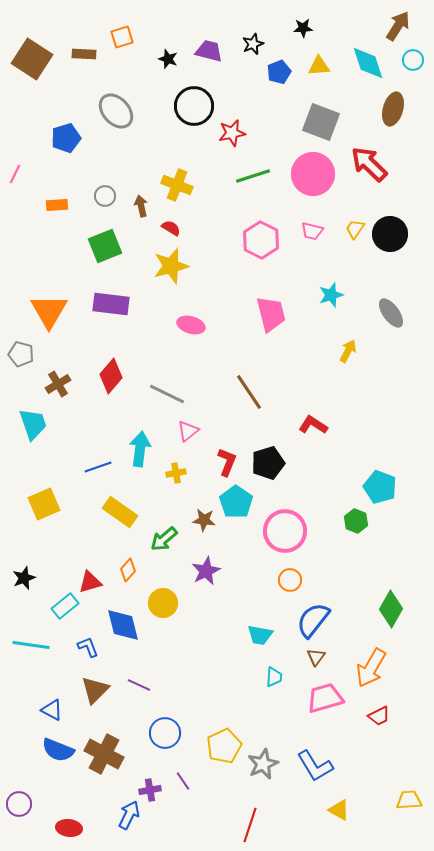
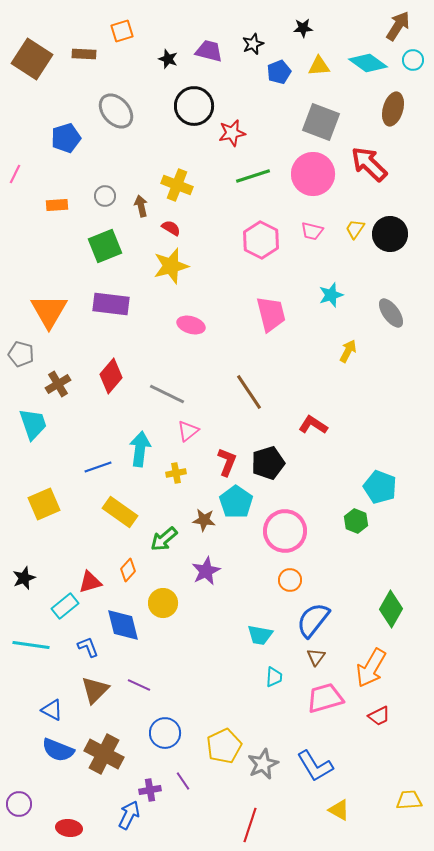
orange square at (122, 37): moved 6 px up
cyan diamond at (368, 63): rotated 36 degrees counterclockwise
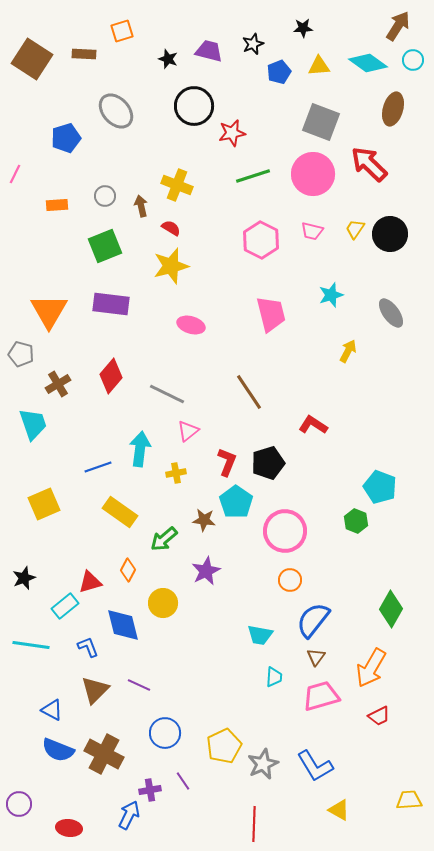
orange diamond at (128, 570): rotated 15 degrees counterclockwise
pink trapezoid at (325, 698): moved 4 px left, 2 px up
red line at (250, 825): moved 4 px right, 1 px up; rotated 16 degrees counterclockwise
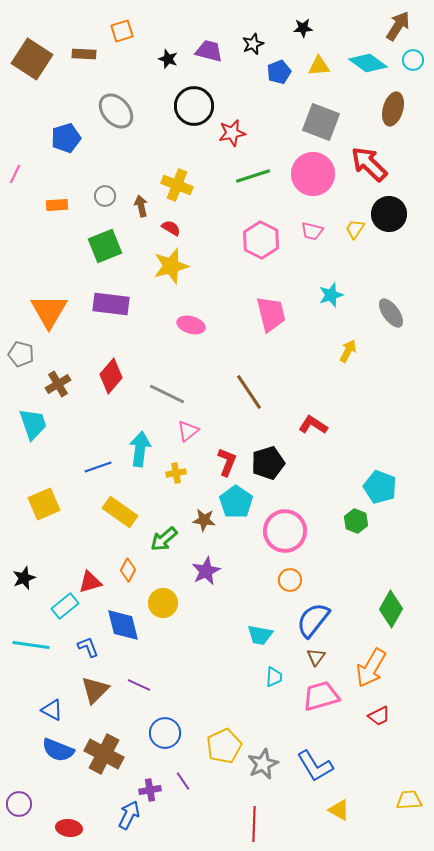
black circle at (390, 234): moved 1 px left, 20 px up
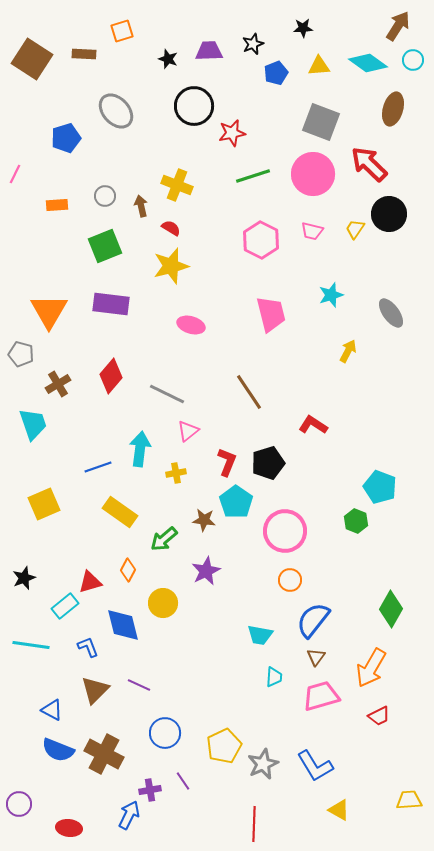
purple trapezoid at (209, 51): rotated 16 degrees counterclockwise
blue pentagon at (279, 72): moved 3 px left, 1 px down
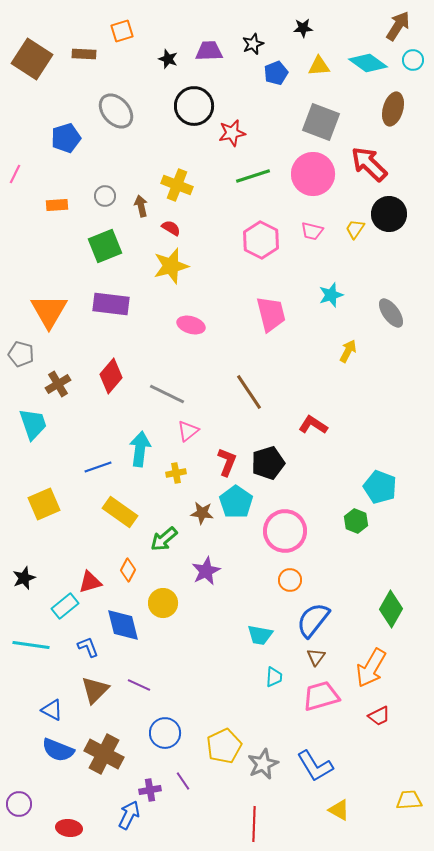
brown star at (204, 520): moved 2 px left, 7 px up
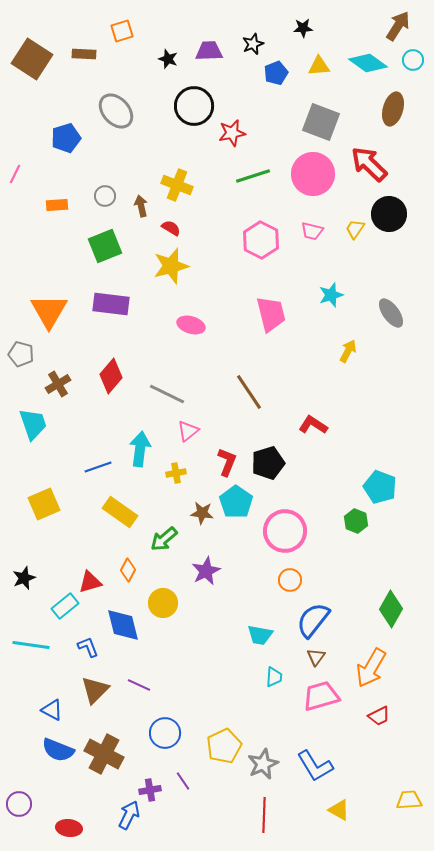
red line at (254, 824): moved 10 px right, 9 px up
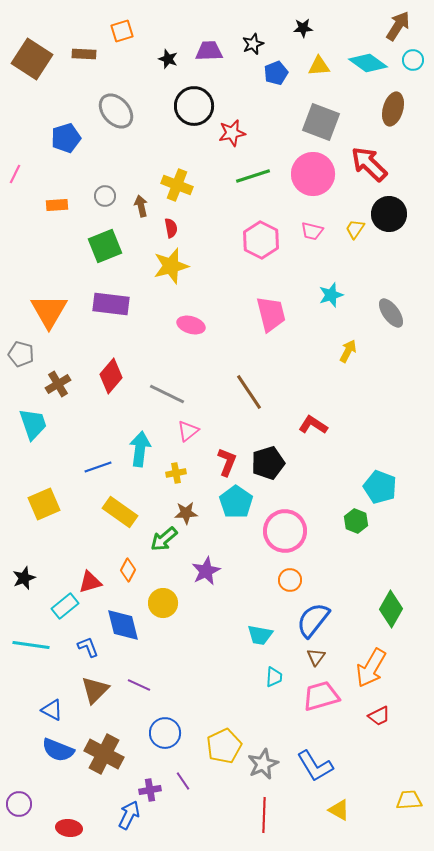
red semicircle at (171, 228): rotated 48 degrees clockwise
brown star at (202, 513): moved 16 px left; rotated 10 degrees counterclockwise
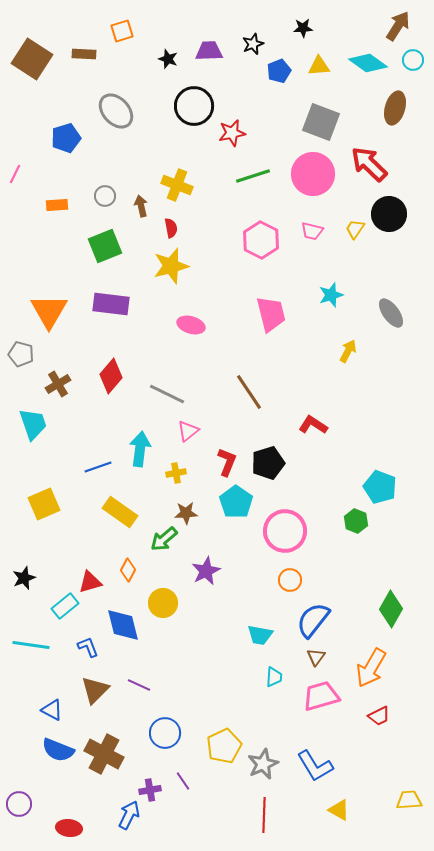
blue pentagon at (276, 73): moved 3 px right, 2 px up
brown ellipse at (393, 109): moved 2 px right, 1 px up
